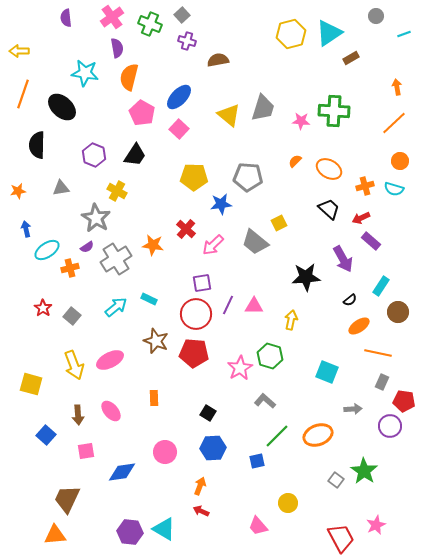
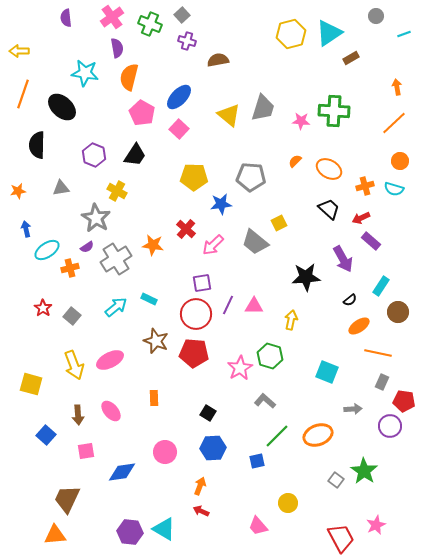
gray pentagon at (248, 177): moved 3 px right
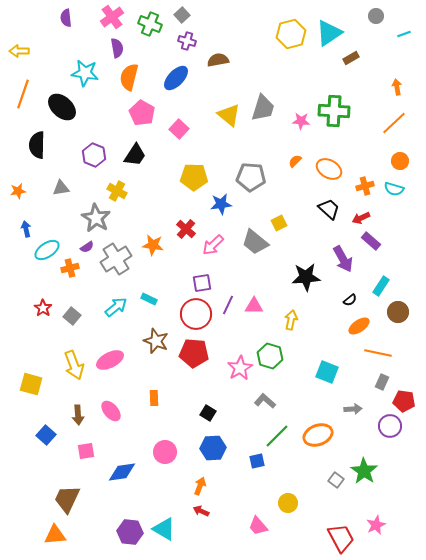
blue ellipse at (179, 97): moved 3 px left, 19 px up
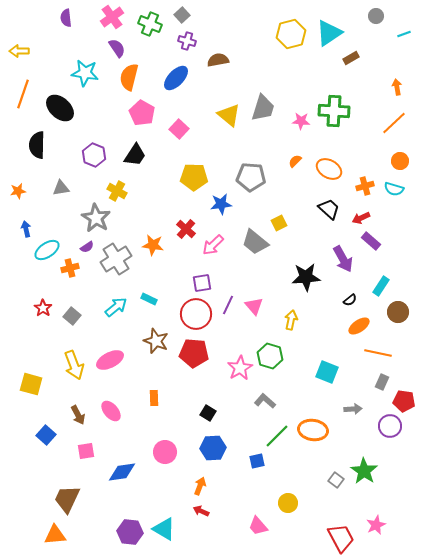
purple semicircle at (117, 48): rotated 24 degrees counterclockwise
black ellipse at (62, 107): moved 2 px left, 1 px down
pink triangle at (254, 306): rotated 48 degrees clockwise
brown arrow at (78, 415): rotated 24 degrees counterclockwise
orange ellipse at (318, 435): moved 5 px left, 5 px up; rotated 28 degrees clockwise
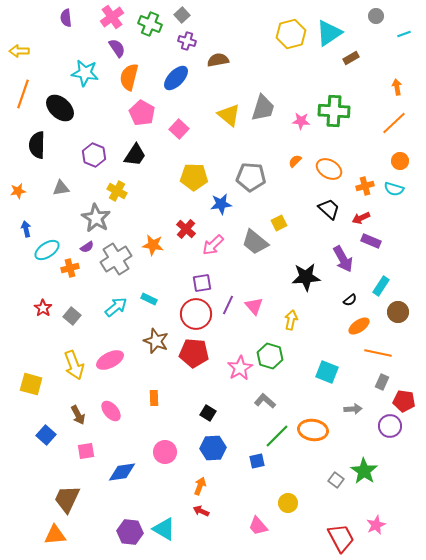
purple rectangle at (371, 241): rotated 18 degrees counterclockwise
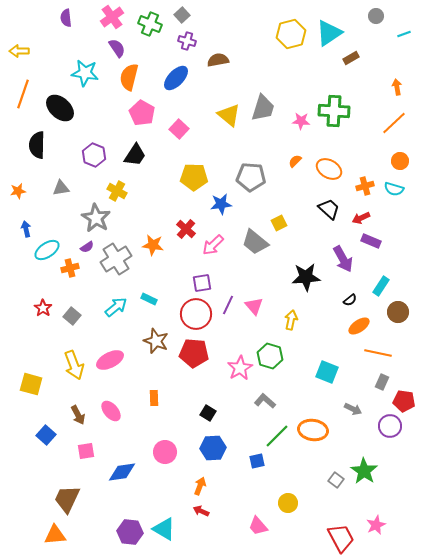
gray arrow at (353, 409): rotated 30 degrees clockwise
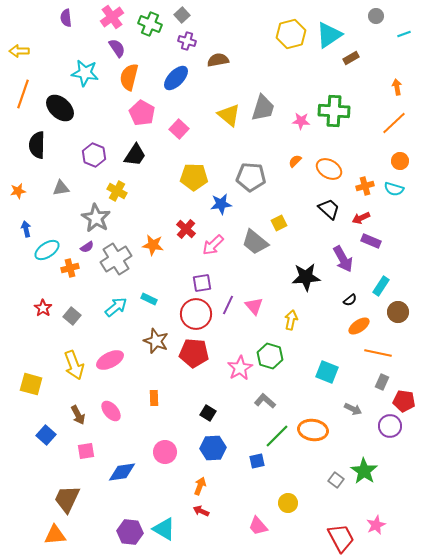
cyan triangle at (329, 33): moved 2 px down
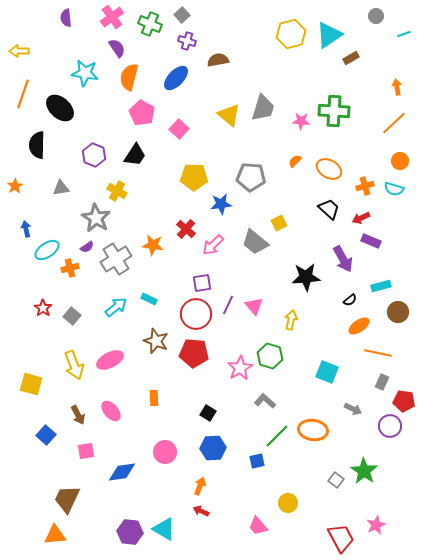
orange star at (18, 191): moved 3 px left, 5 px up; rotated 21 degrees counterclockwise
cyan rectangle at (381, 286): rotated 42 degrees clockwise
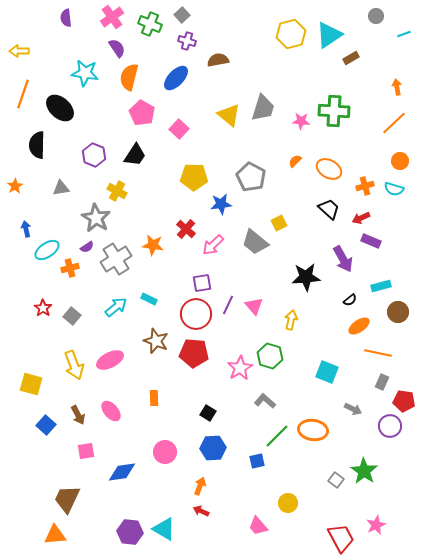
gray pentagon at (251, 177): rotated 24 degrees clockwise
blue square at (46, 435): moved 10 px up
